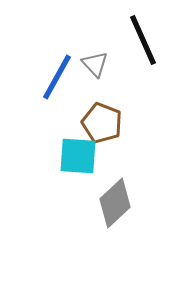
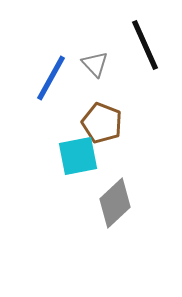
black line: moved 2 px right, 5 px down
blue line: moved 6 px left, 1 px down
cyan square: rotated 15 degrees counterclockwise
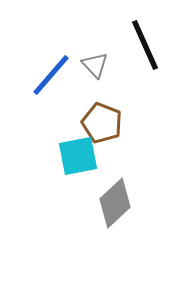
gray triangle: moved 1 px down
blue line: moved 3 px up; rotated 12 degrees clockwise
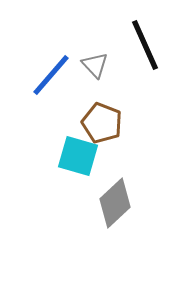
cyan square: rotated 27 degrees clockwise
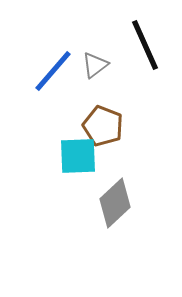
gray triangle: rotated 36 degrees clockwise
blue line: moved 2 px right, 4 px up
brown pentagon: moved 1 px right, 3 px down
cyan square: rotated 18 degrees counterclockwise
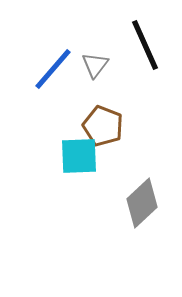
gray triangle: rotated 16 degrees counterclockwise
blue line: moved 2 px up
cyan square: moved 1 px right
gray diamond: moved 27 px right
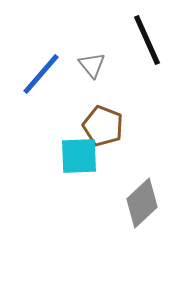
black line: moved 2 px right, 5 px up
gray triangle: moved 3 px left; rotated 16 degrees counterclockwise
blue line: moved 12 px left, 5 px down
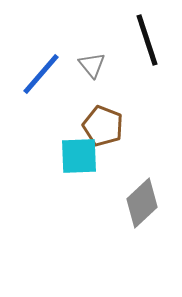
black line: rotated 6 degrees clockwise
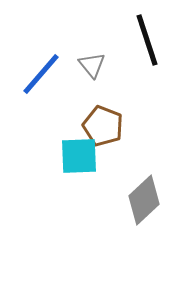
gray diamond: moved 2 px right, 3 px up
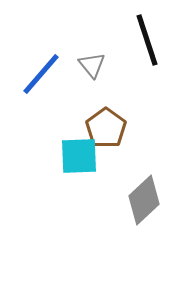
brown pentagon: moved 3 px right, 2 px down; rotated 15 degrees clockwise
